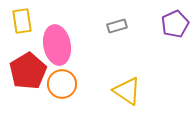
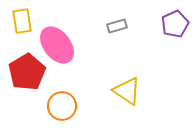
pink ellipse: rotated 27 degrees counterclockwise
red pentagon: moved 1 px left, 1 px down
orange circle: moved 22 px down
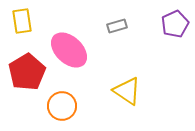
pink ellipse: moved 12 px right, 5 px down; rotated 9 degrees counterclockwise
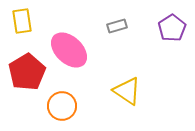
purple pentagon: moved 3 px left, 4 px down; rotated 8 degrees counterclockwise
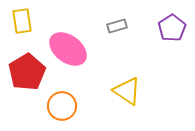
pink ellipse: moved 1 px left, 1 px up; rotated 6 degrees counterclockwise
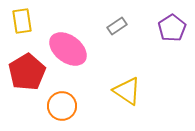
gray rectangle: rotated 18 degrees counterclockwise
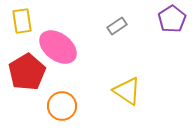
purple pentagon: moved 9 px up
pink ellipse: moved 10 px left, 2 px up
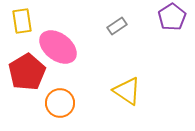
purple pentagon: moved 2 px up
orange circle: moved 2 px left, 3 px up
